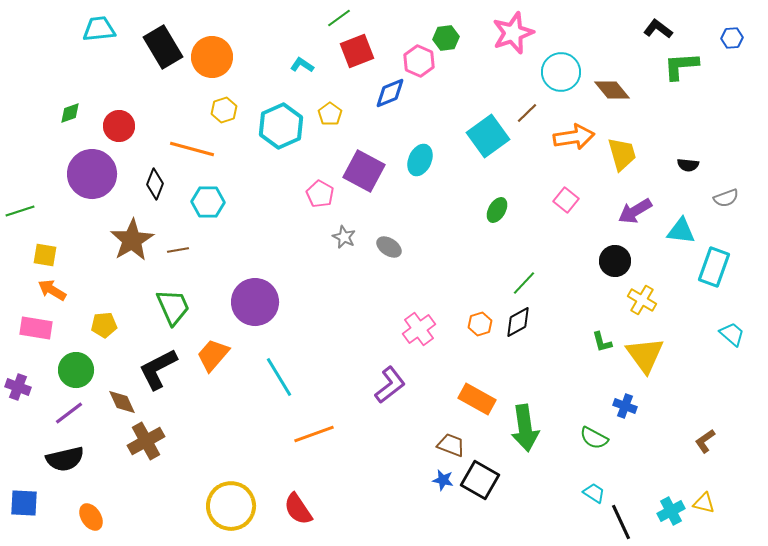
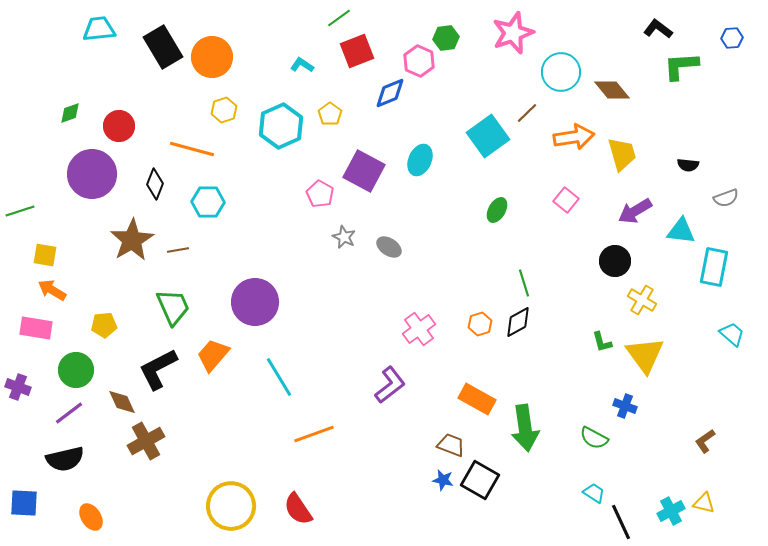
cyan rectangle at (714, 267): rotated 9 degrees counterclockwise
green line at (524, 283): rotated 60 degrees counterclockwise
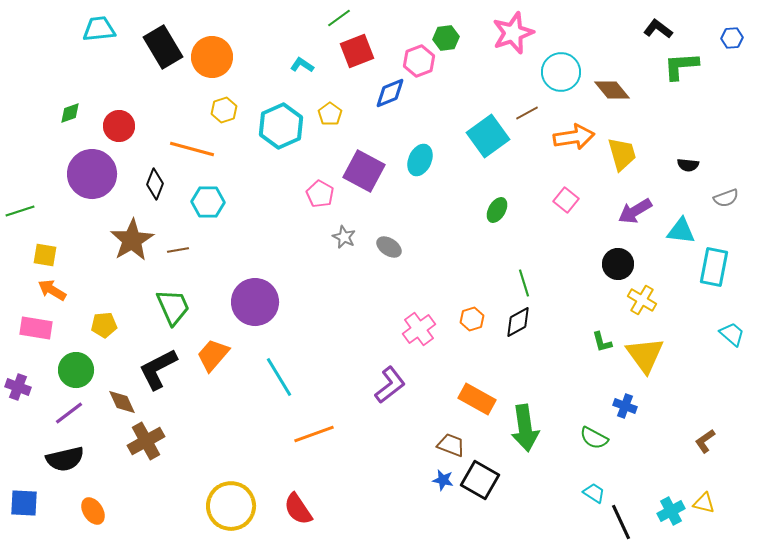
pink hexagon at (419, 61): rotated 16 degrees clockwise
brown line at (527, 113): rotated 15 degrees clockwise
black circle at (615, 261): moved 3 px right, 3 px down
orange hexagon at (480, 324): moved 8 px left, 5 px up
orange ellipse at (91, 517): moved 2 px right, 6 px up
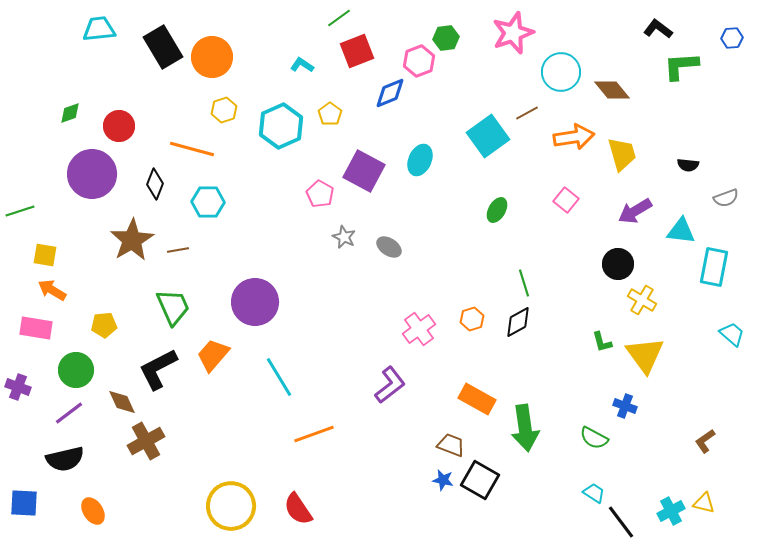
black line at (621, 522): rotated 12 degrees counterclockwise
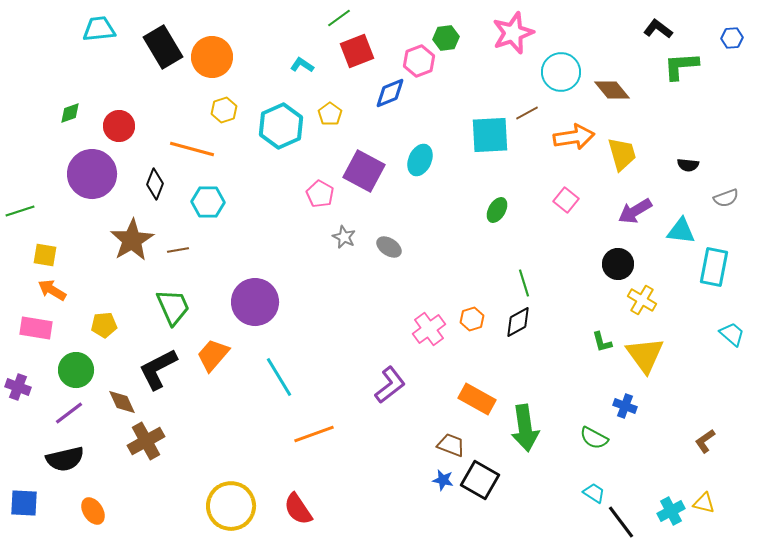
cyan square at (488, 136): moved 2 px right, 1 px up; rotated 33 degrees clockwise
pink cross at (419, 329): moved 10 px right
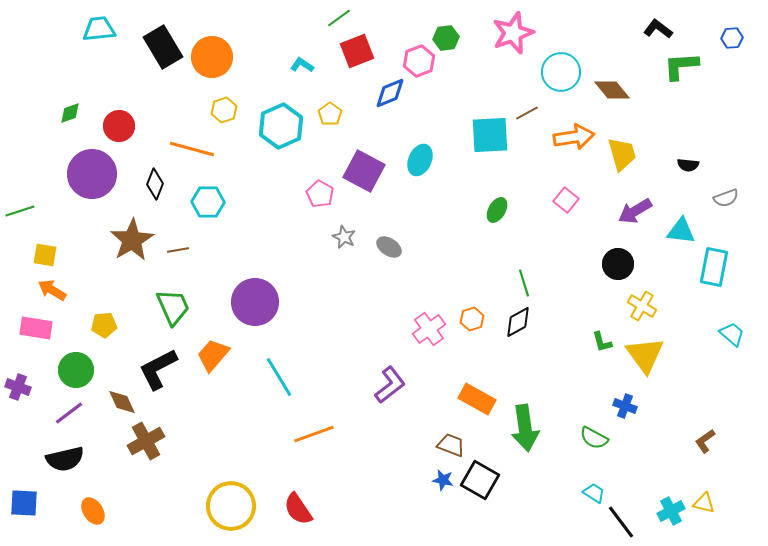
yellow cross at (642, 300): moved 6 px down
